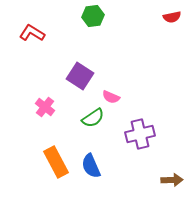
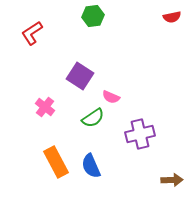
red L-shape: rotated 65 degrees counterclockwise
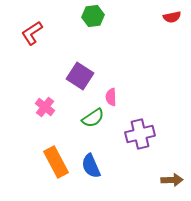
pink semicircle: rotated 66 degrees clockwise
